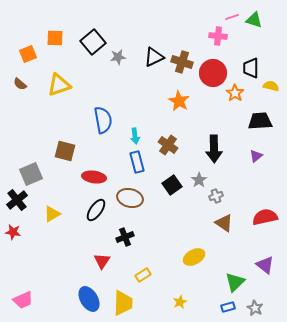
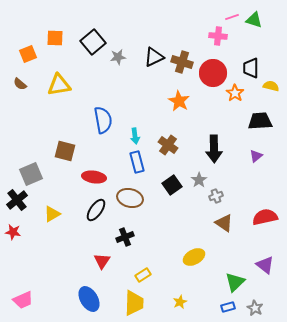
yellow triangle at (59, 85): rotated 10 degrees clockwise
yellow trapezoid at (123, 303): moved 11 px right
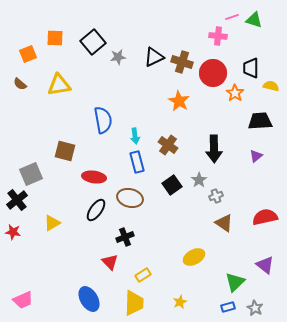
yellow triangle at (52, 214): moved 9 px down
red triangle at (102, 261): moved 8 px right, 1 px down; rotated 18 degrees counterclockwise
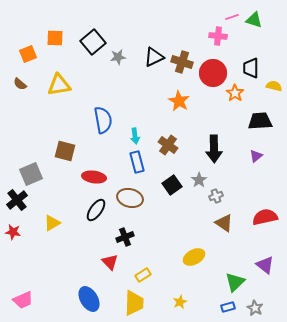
yellow semicircle at (271, 86): moved 3 px right
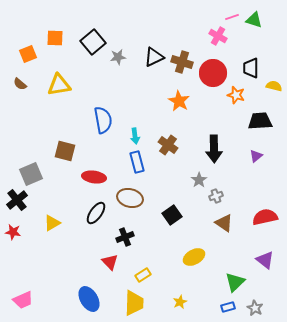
pink cross at (218, 36): rotated 24 degrees clockwise
orange star at (235, 93): moved 1 px right, 2 px down; rotated 18 degrees counterclockwise
black square at (172, 185): moved 30 px down
black ellipse at (96, 210): moved 3 px down
purple triangle at (265, 265): moved 5 px up
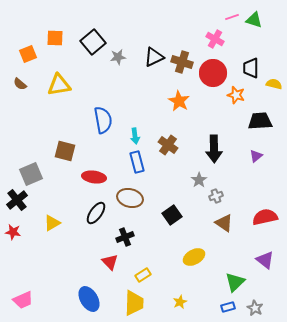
pink cross at (218, 36): moved 3 px left, 3 px down
yellow semicircle at (274, 86): moved 2 px up
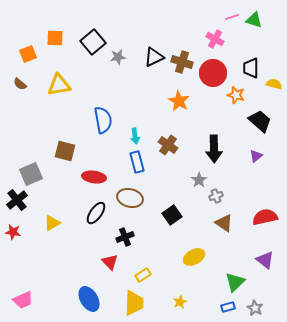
black trapezoid at (260, 121): rotated 45 degrees clockwise
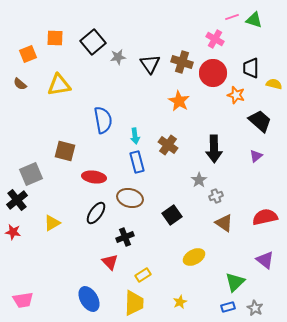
black triangle at (154, 57): moved 4 px left, 7 px down; rotated 40 degrees counterclockwise
pink trapezoid at (23, 300): rotated 15 degrees clockwise
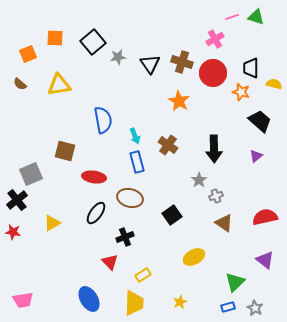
green triangle at (254, 20): moved 2 px right, 3 px up
pink cross at (215, 39): rotated 30 degrees clockwise
orange star at (236, 95): moved 5 px right, 3 px up
cyan arrow at (135, 136): rotated 14 degrees counterclockwise
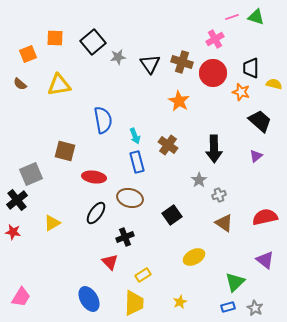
gray cross at (216, 196): moved 3 px right, 1 px up
pink trapezoid at (23, 300): moved 2 px left, 3 px up; rotated 50 degrees counterclockwise
